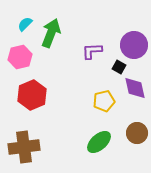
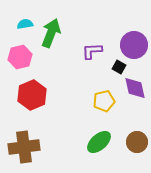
cyan semicircle: rotated 35 degrees clockwise
brown circle: moved 9 px down
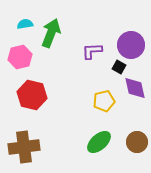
purple circle: moved 3 px left
red hexagon: rotated 24 degrees counterclockwise
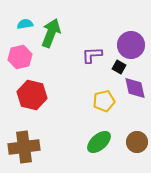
purple L-shape: moved 4 px down
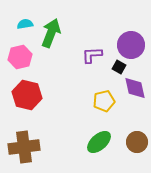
red hexagon: moved 5 px left
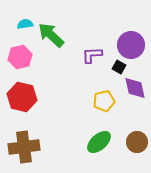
green arrow: moved 2 px down; rotated 68 degrees counterclockwise
red hexagon: moved 5 px left, 2 px down
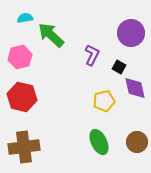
cyan semicircle: moved 6 px up
purple circle: moved 12 px up
purple L-shape: rotated 120 degrees clockwise
green ellipse: rotated 75 degrees counterclockwise
